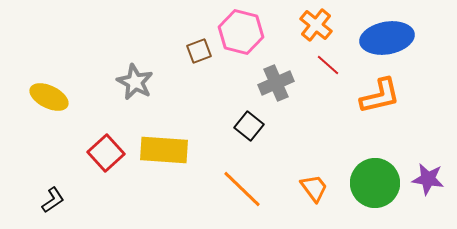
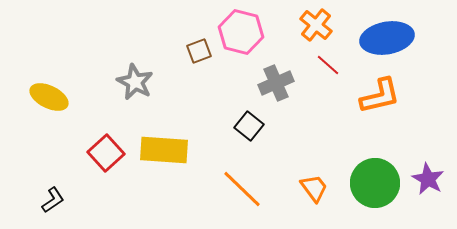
purple star: rotated 20 degrees clockwise
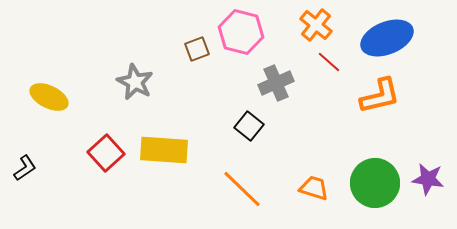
blue ellipse: rotated 12 degrees counterclockwise
brown square: moved 2 px left, 2 px up
red line: moved 1 px right, 3 px up
purple star: rotated 20 degrees counterclockwise
orange trapezoid: rotated 36 degrees counterclockwise
black L-shape: moved 28 px left, 32 px up
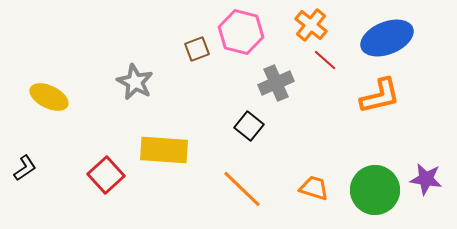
orange cross: moved 5 px left
red line: moved 4 px left, 2 px up
red square: moved 22 px down
purple star: moved 2 px left
green circle: moved 7 px down
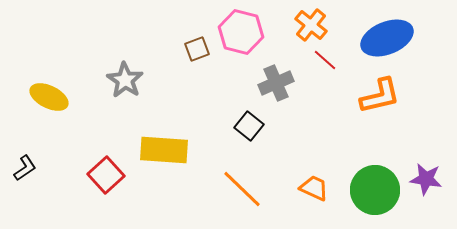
gray star: moved 10 px left, 2 px up; rotated 6 degrees clockwise
orange trapezoid: rotated 8 degrees clockwise
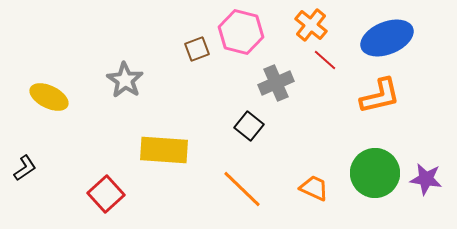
red square: moved 19 px down
green circle: moved 17 px up
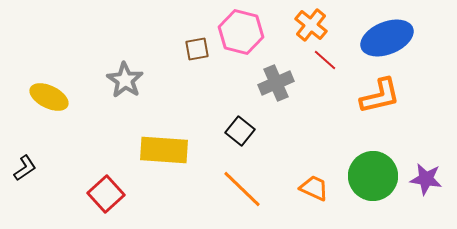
brown square: rotated 10 degrees clockwise
black square: moved 9 px left, 5 px down
green circle: moved 2 px left, 3 px down
